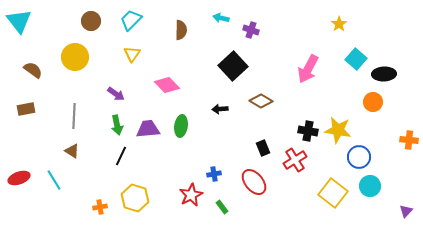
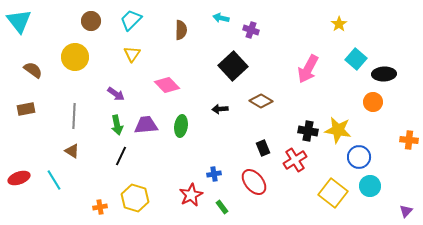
purple trapezoid at (148, 129): moved 2 px left, 4 px up
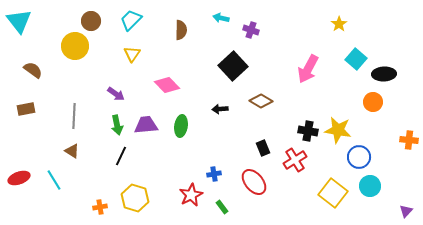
yellow circle at (75, 57): moved 11 px up
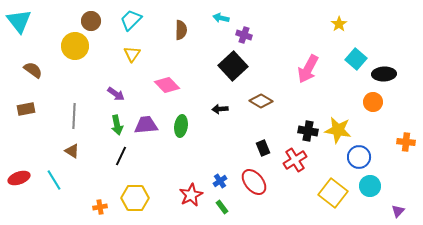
purple cross at (251, 30): moved 7 px left, 5 px down
orange cross at (409, 140): moved 3 px left, 2 px down
blue cross at (214, 174): moved 6 px right, 7 px down; rotated 24 degrees counterclockwise
yellow hexagon at (135, 198): rotated 16 degrees counterclockwise
purple triangle at (406, 211): moved 8 px left
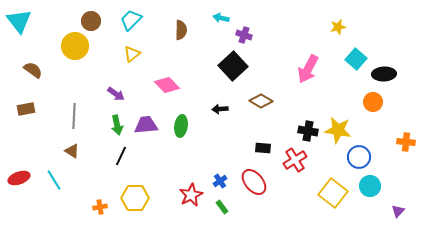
yellow star at (339, 24): moved 1 px left, 3 px down; rotated 21 degrees clockwise
yellow triangle at (132, 54): rotated 18 degrees clockwise
black rectangle at (263, 148): rotated 63 degrees counterclockwise
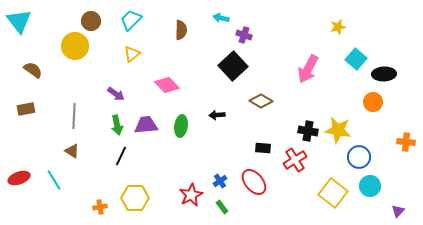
black arrow at (220, 109): moved 3 px left, 6 px down
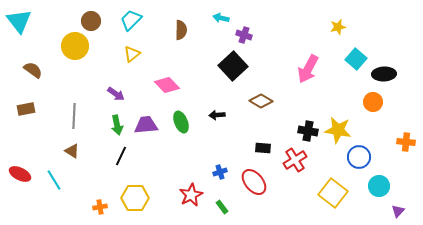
green ellipse at (181, 126): moved 4 px up; rotated 30 degrees counterclockwise
red ellipse at (19, 178): moved 1 px right, 4 px up; rotated 45 degrees clockwise
blue cross at (220, 181): moved 9 px up; rotated 16 degrees clockwise
cyan circle at (370, 186): moved 9 px right
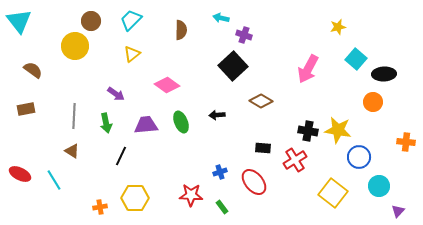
pink diamond at (167, 85): rotated 10 degrees counterclockwise
green arrow at (117, 125): moved 11 px left, 2 px up
red star at (191, 195): rotated 30 degrees clockwise
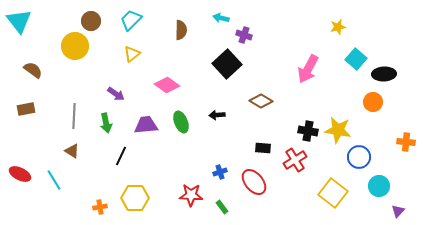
black square at (233, 66): moved 6 px left, 2 px up
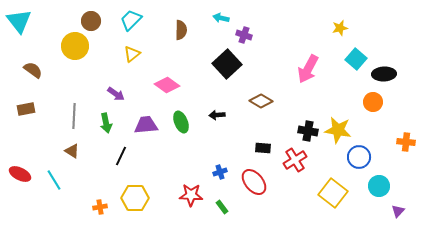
yellow star at (338, 27): moved 2 px right, 1 px down
